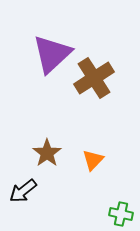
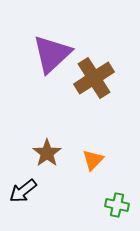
green cross: moved 4 px left, 9 px up
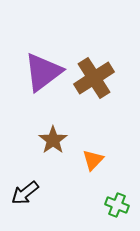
purple triangle: moved 9 px left, 18 px down; rotated 6 degrees clockwise
brown star: moved 6 px right, 13 px up
black arrow: moved 2 px right, 2 px down
green cross: rotated 10 degrees clockwise
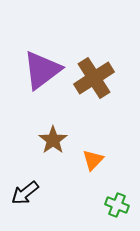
purple triangle: moved 1 px left, 2 px up
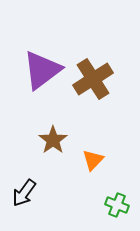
brown cross: moved 1 px left, 1 px down
black arrow: moved 1 px left; rotated 16 degrees counterclockwise
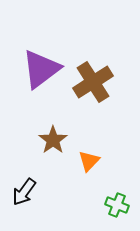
purple triangle: moved 1 px left, 1 px up
brown cross: moved 3 px down
orange triangle: moved 4 px left, 1 px down
black arrow: moved 1 px up
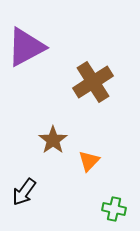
purple triangle: moved 15 px left, 22 px up; rotated 9 degrees clockwise
green cross: moved 3 px left, 4 px down; rotated 10 degrees counterclockwise
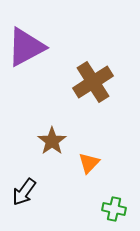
brown star: moved 1 px left, 1 px down
orange triangle: moved 2 px down
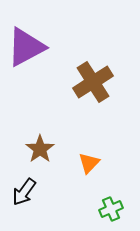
brown star: moved 12 px left, 8 px down
green cross: moved 3 px left; rotated 35 degrees counterclockwise
